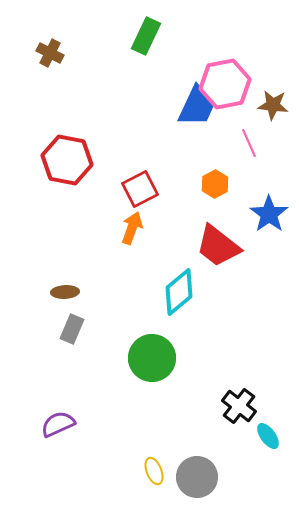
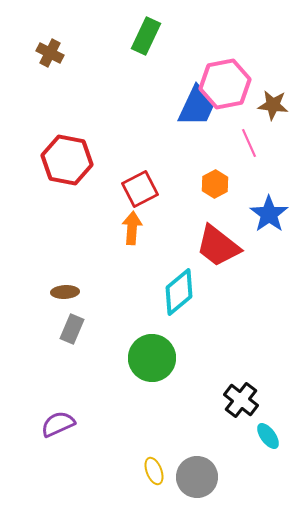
orange arrow: rotated 16 degrees counterclockwise
black cross: moved 2 px right, 6 px up
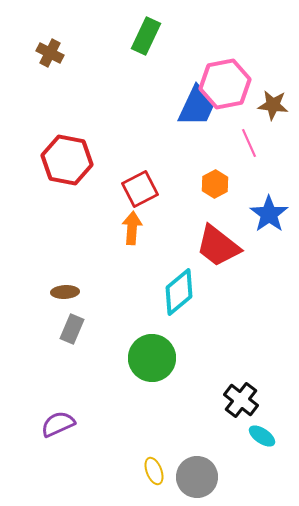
cyan ellipse: moved 6 px left; rotated 20 degrees counterclockwise
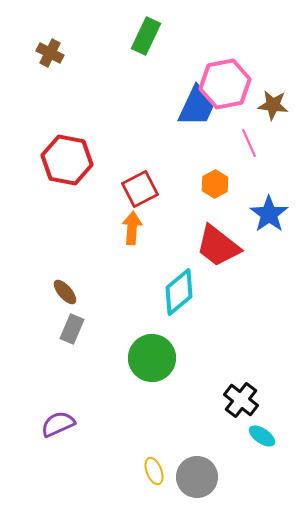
brown ellipse: rotated 52 degrees clockwise
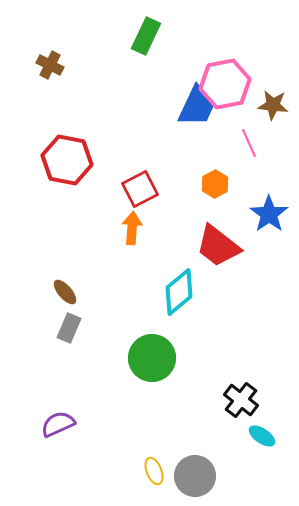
brown cross: moved 12 px down
gray rectangle: moved 3 px left, 1 px up
gray circle: moved 2 px left, 1 px up
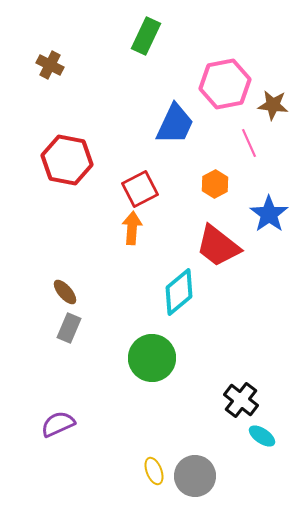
blue trapezoid: moved 22 px left, 18 px down
